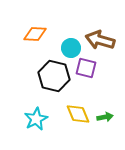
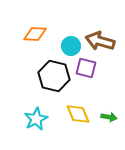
brown arrow: moved 1 px down
cyan circle: moved 2 px up
green arrow: moved 4 px right; rotated 21 degrees clockwise
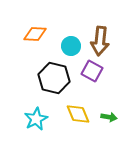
brown arrow: rotated 100 degrees counterclockwise
purple square: moved 6 px right, 3 px down; rotated 15 degrees clockwise
black hexagon: moved 2 px down
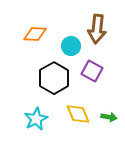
brown arrow: moved 3 px left, 12 px up
black hexagon: rotated 16 degrees clockwise
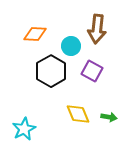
black hexagon: moved 3 px left, 7 px up
cyan star: moved 12 px left, 10 px down
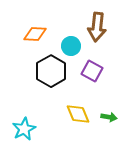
brown arrow: moved 2 px up
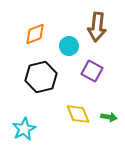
orange diamond: rotated 25 degrees counterclockwise
cyan circle: moved 2 px left
black hexagon: moved 10 px left, 6 px down; rotated 16 degrees clockwise
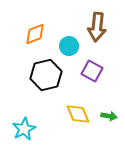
black hexagon: moved 5 px right, 2 px up
green arrow: moved 1 px up
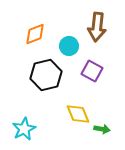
green arrow: moved 7 px left, 13 px down
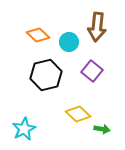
orange diamond: moved 3 px right, 1 px down; rotated 65 degrees clockwise
cyan circle: moved 4 px up
purple square: rotated 10 degrees clockwise
yellow diamond: rotated 25 degrees counterclockwise
